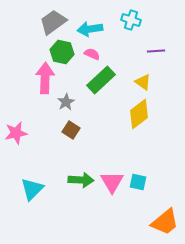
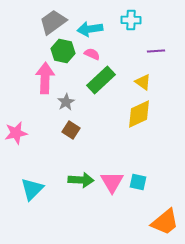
cyan cross: rotated 18 degrees counterclockwise
green hexagon: moved 1 px right, 1 px up
yellow diamond: rotated 12 degrees clockwise
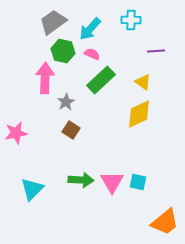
cyan arrow: rotated 40 degrees counterclockwise
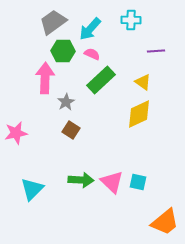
green hexagon: rotated 10 degrees counterclockwise
pink triangle: rotated 15 degrees counterclockwise
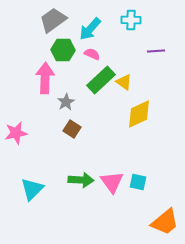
gray trapezoid: moved 2 px up
green hexagon: moved 1 px up
yellow triangle: moved 19 px left
brown square: moved 1 px right, 1 px up
pink triangle: rotated 10 degrees clockwise
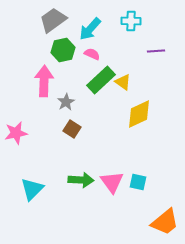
cyan cross: moved 1 px down
green hexagon: rotated 15 degrees counterclockwise
pink arrow: moved 1 px left, 3 px down
yellow triangle: moved 1 px left
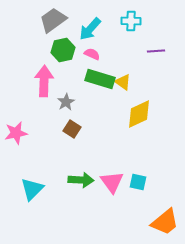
green rectangle: moved 1 px left, 1 px up; rotated 60 degrees clockwise
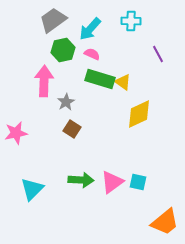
purple line: moved 2 px right, 3 px down; rotated 66 degrees clockwise
pink triangle: rotated 30 degrees clockwise
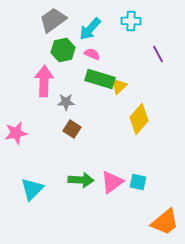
yellow triangle: moved 4 px left, 4 px down; rotated 42 degrees clockwise
gray star: rotated 30 degrees clockwise
yellow diamond: moved 5 px down; rotated 24 degrees counterclockwise
